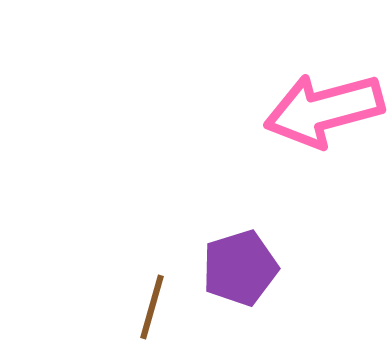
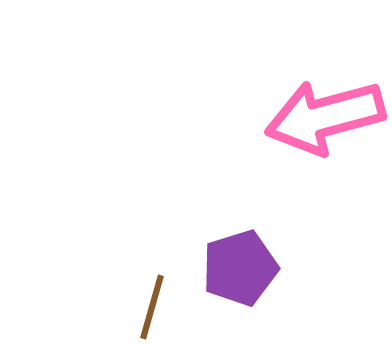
pink arrow: moved 1 px right, 7 px down
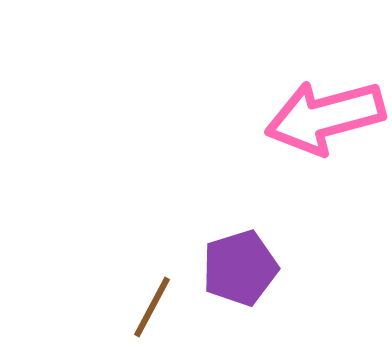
brown line: rotated 12 degrees clockwise
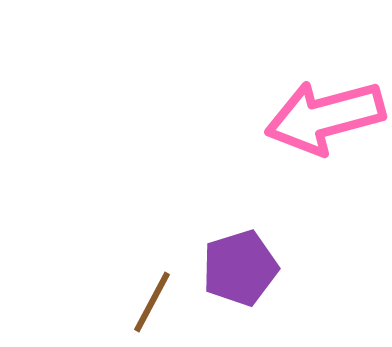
brown line: moved 5 px up
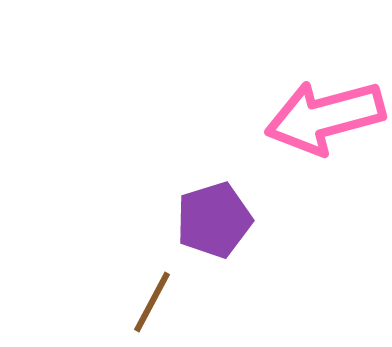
purple pentagon: moved 26 px left, 48 px up
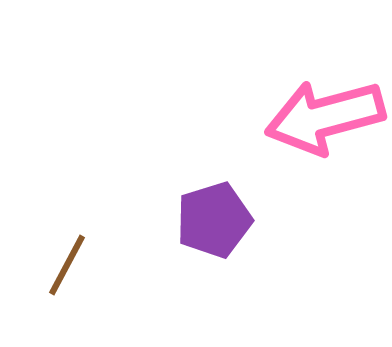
brown line: moved 85 px left, 37 px up
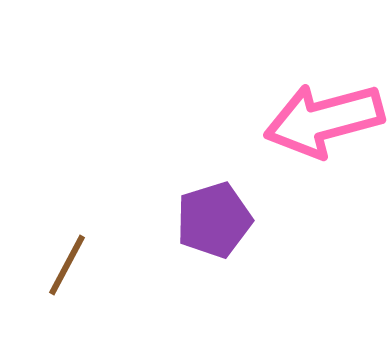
pink arrow: moved 1 px left, 3 px down
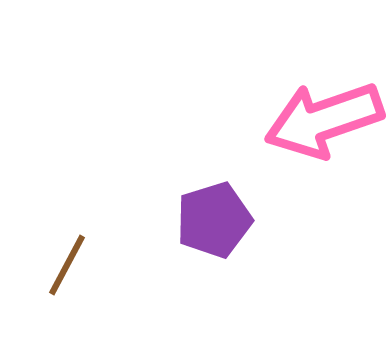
pink arrow: rotated 4 degrees counterclockwise
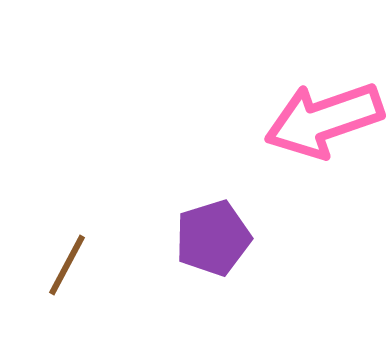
purple pentagon: moved 1 px left, 18 px down
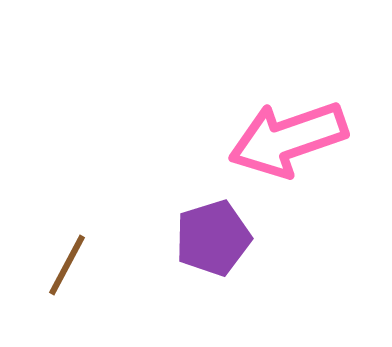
pink arrow: moved 36 px left, 19 px down
